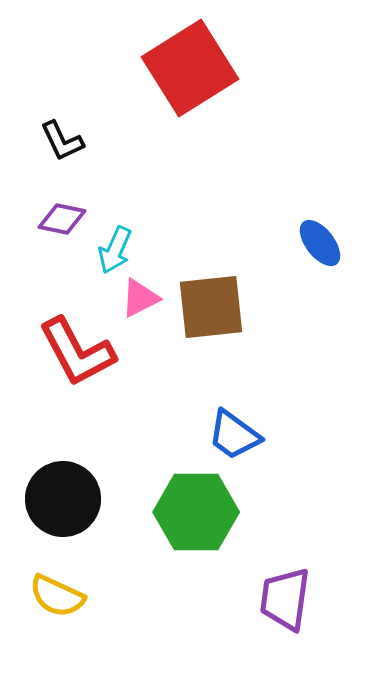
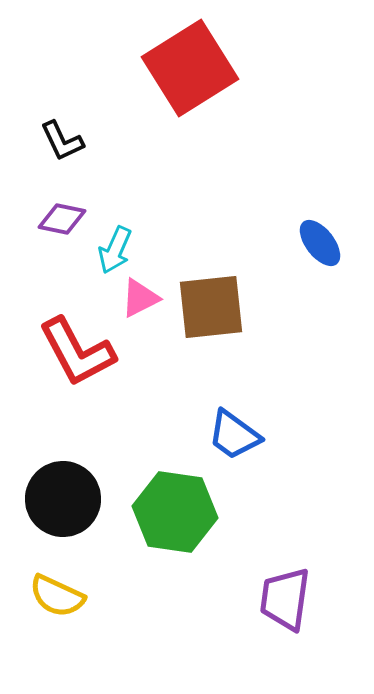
green hexagon: moved 21 px left; rotated 8 degrees clockwise
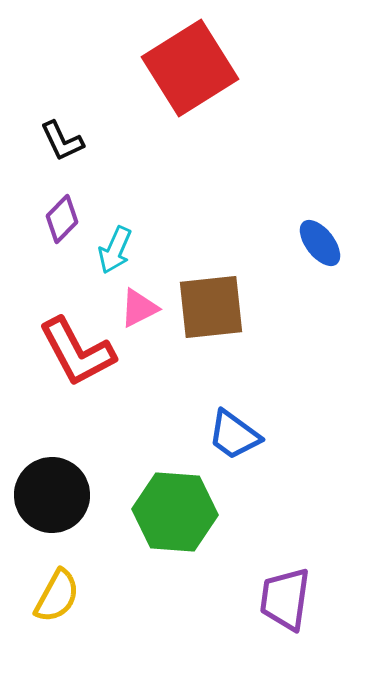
purple diamond: rotated 57 degrees counterclockwise
pink triangle: moved 1 px left, 10 px down
black circle: moved 11 px left, 4 px up
green hexagon: rotated 4 degrees counterclockwise
yellow semicircle: rotated 86 degrees counterclockwise
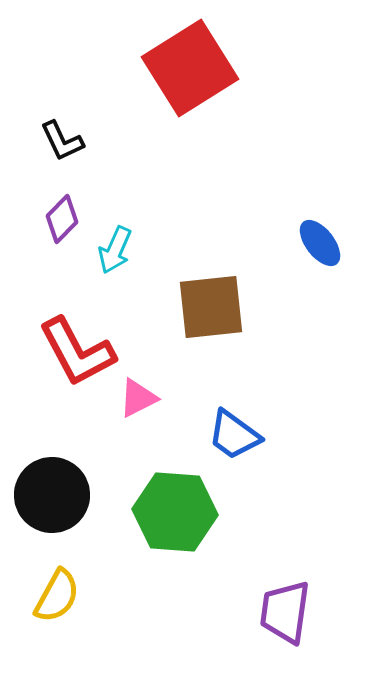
pink triangle: moved 1 px left, 90 px down
purple trapezoid: moved 13 px down
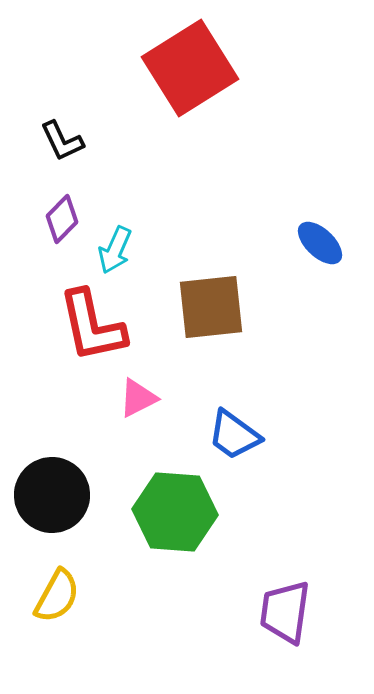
blue ellipse: rotated 9 degrees counterclockwise
red L-shape: moved 15 px right, 26 px up; rotated 16 degrees clockwise
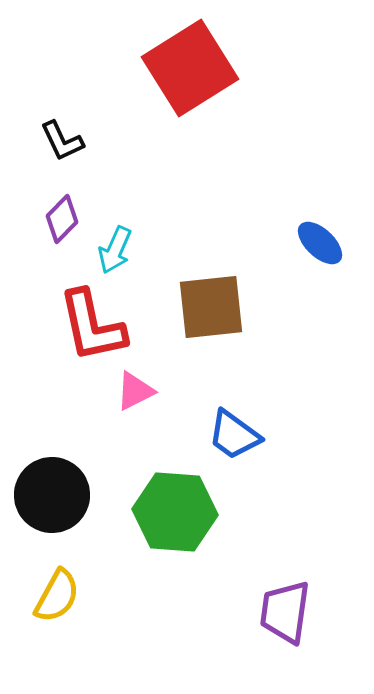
pink triangle: moved 3 px left, 7 px up
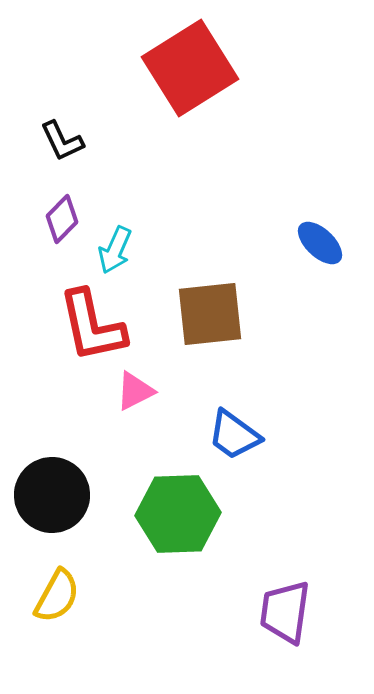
brown square: moved 1 px left, 7 px down
green hexagon: moved 3 px right, 2 px down; rotated 6 degrees counterclockwise
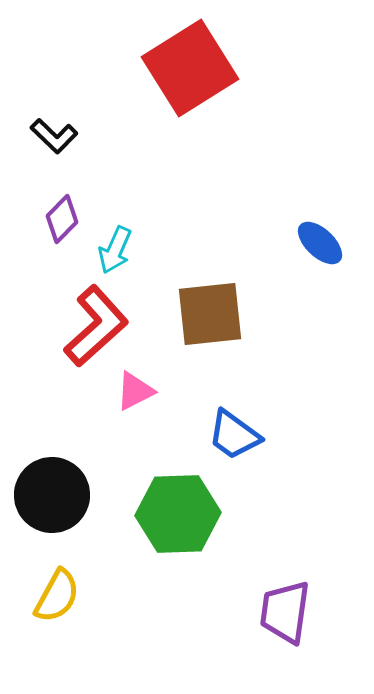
black L-shape: moved 8 px left, 5 px up; rotated 21 degrees counterclockwise
red L-shape: moved 4 px right; rotated 120 degrees counterclockwise
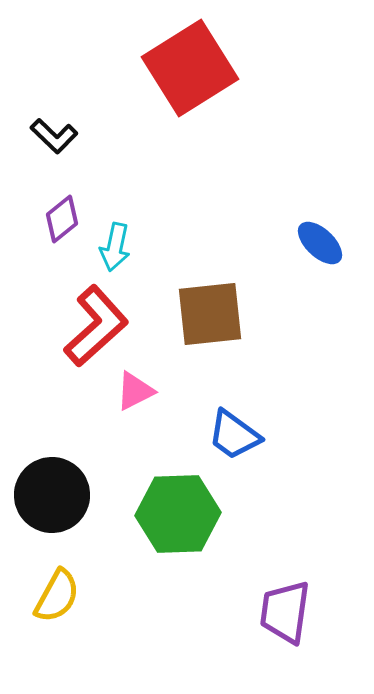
purple diamond: rotated 6 degrees clockwise
cyan arrow: moved 3 px up; rotated 12 degrees counterclockwise
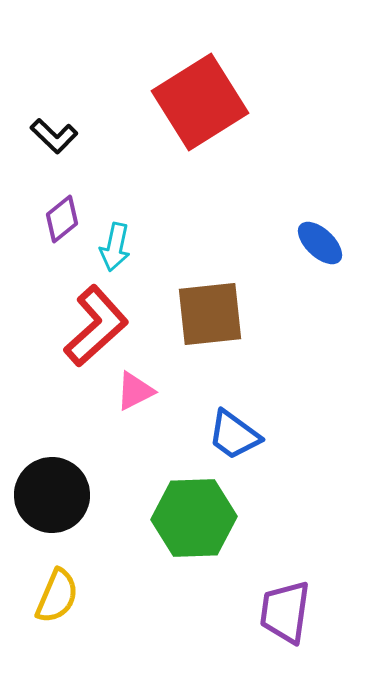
red square: moved 10 px right, 34 px down
green hexagon: moved 16 px right, 4 px down
yellow semicircle: rotated 6 degrees counterclockwise
